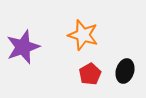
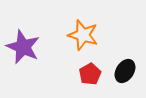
purple star: rotated 28 degrees counterclockwise
black ellipse: rotated 15 degrees clockwise
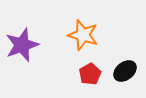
purple star: moved 1 px left, 2 px up; rotated 28 degrees clockwise
black ellipse: rotated 20 degrees clockwise
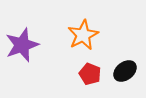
orange star: rotated 28 degrees clockwise
red pentagon: rotated 20 degrees counterclockwise
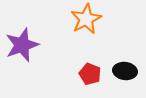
orange star: moved 3 px right, 16 px up
black ellipse: rotated 45 degrees clockwise
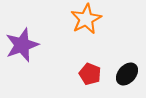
black ellipse: moved 2 px right, 3 px down; rotated 55 degrees counterclockwise
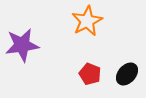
orange star: moved 1 px right, 2 px down
purple star: rotated 12 degrees clockwise
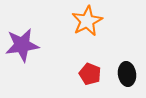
black ellipse: rotated 50 degrees counterclockwise
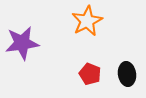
purple star: moved 2 px up
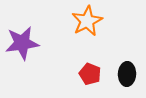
black ellipse: rotated 10 degrees clockwise
